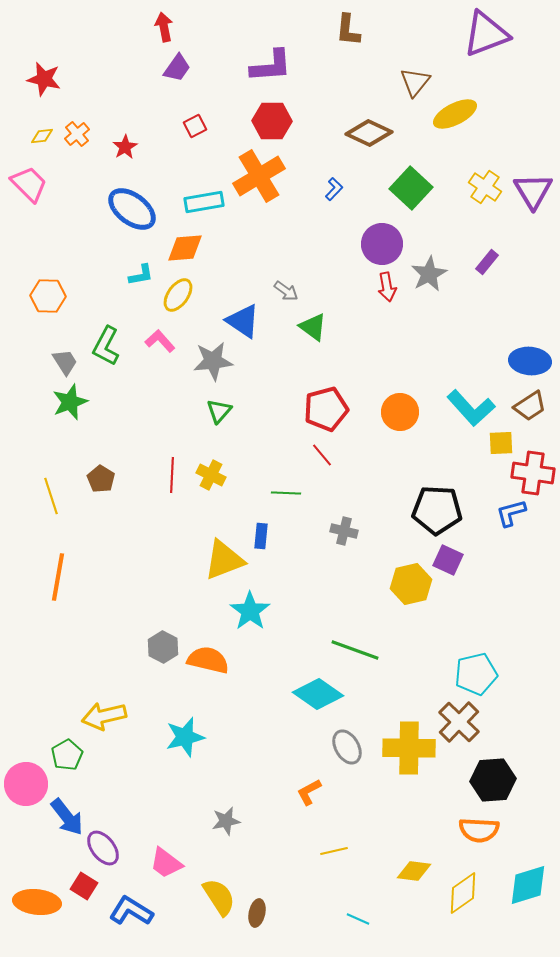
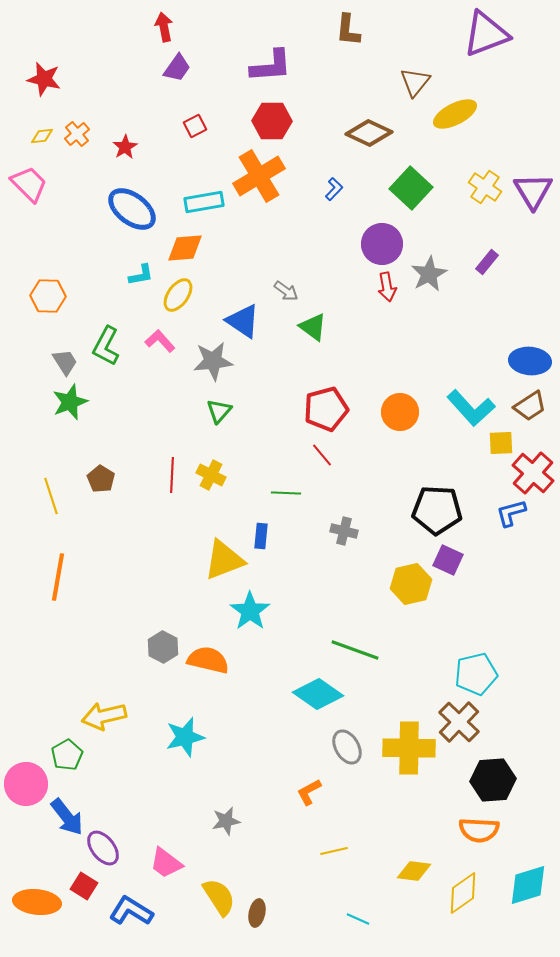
red cross at (533, 473): rotated 33 degrees clockwise
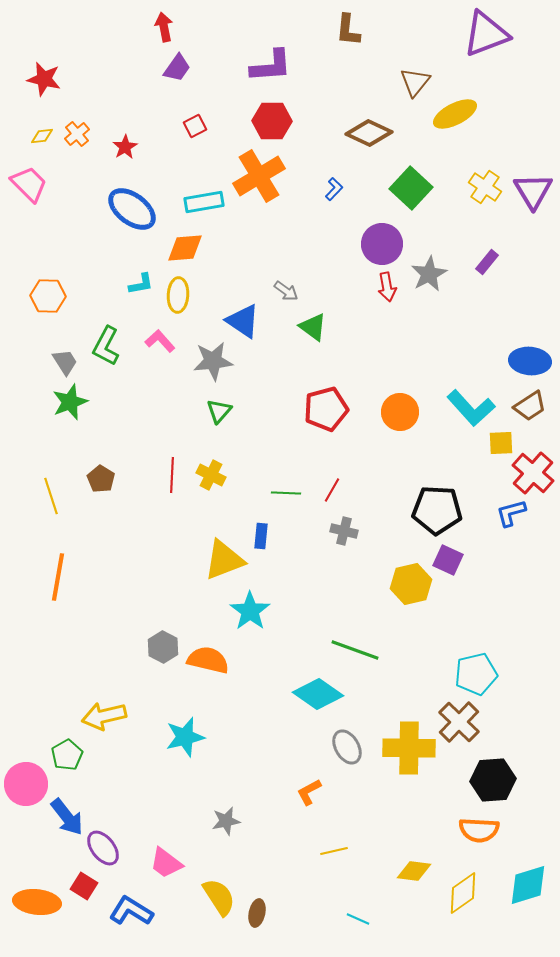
cyan L-shape at (141, 275): moved 9 px down
yellow ellipse at (178, 295): rotated 32 degrees counterclockwise
red line at (322, 455): moved 10 px right, 35 px down; rotated 70 degrees clockwise
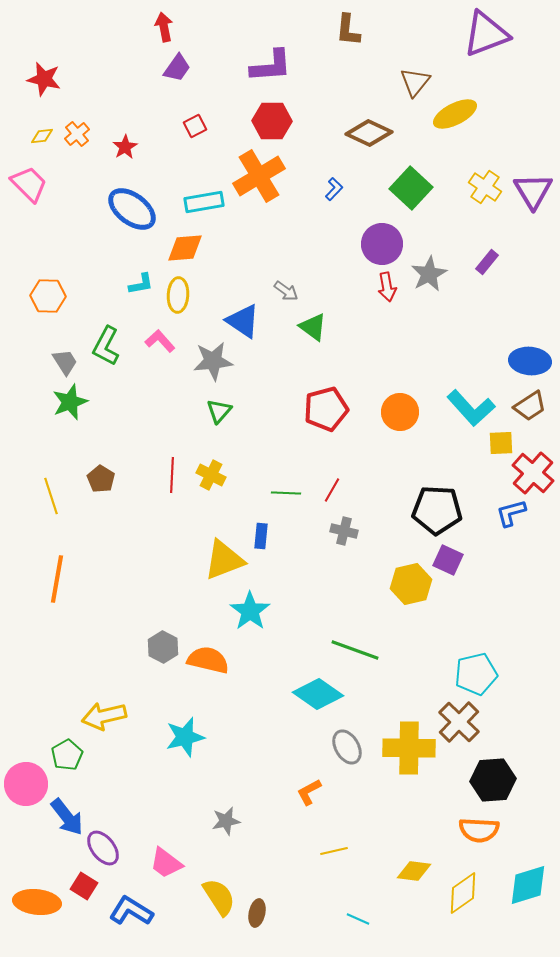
orange line at (58, 577): moved 1 px left, 2 px down
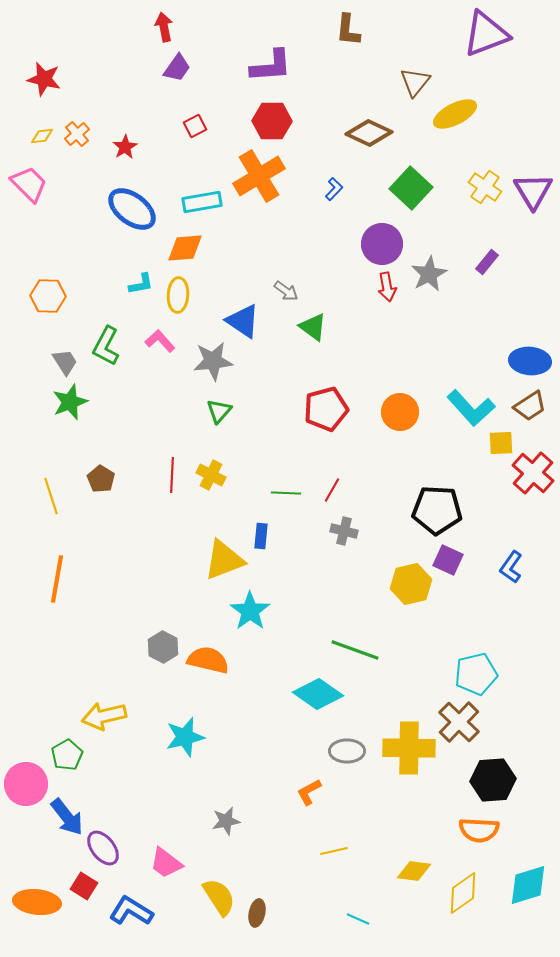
cyan rectangle at (204, 202): moved 2 px left
blue L-shape at (511, 513): moved 54 px down; rotated 40 degrees counterclockwise
gray ellipse at (347, 747): moved 4 px down; rotated 60 degrees counterclockwise
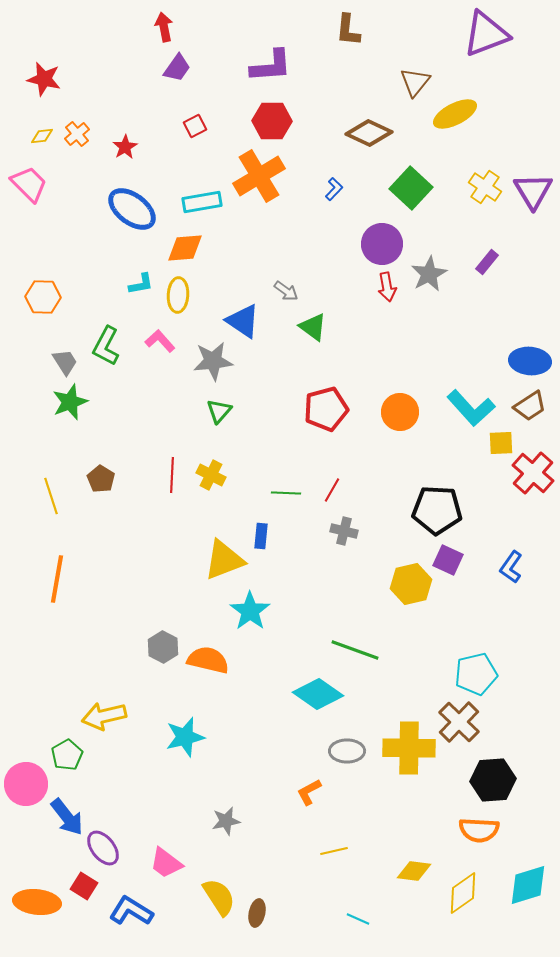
orange hexagon at (48, 296): moved 5 px left, 1 px down
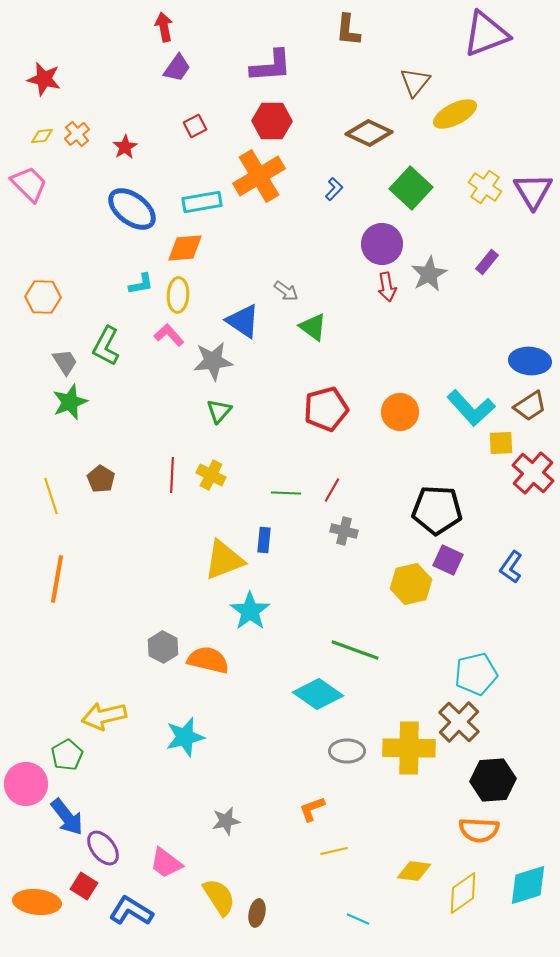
pink L-shape at (160, 341): moved 9 px right, 6 px up
blue rectangle at (261, 536): moved 3 px right, 4 px down
orange L-shape at (309, 792): moved 3 px right, 17 px down; rotated 8 degrees clockwise
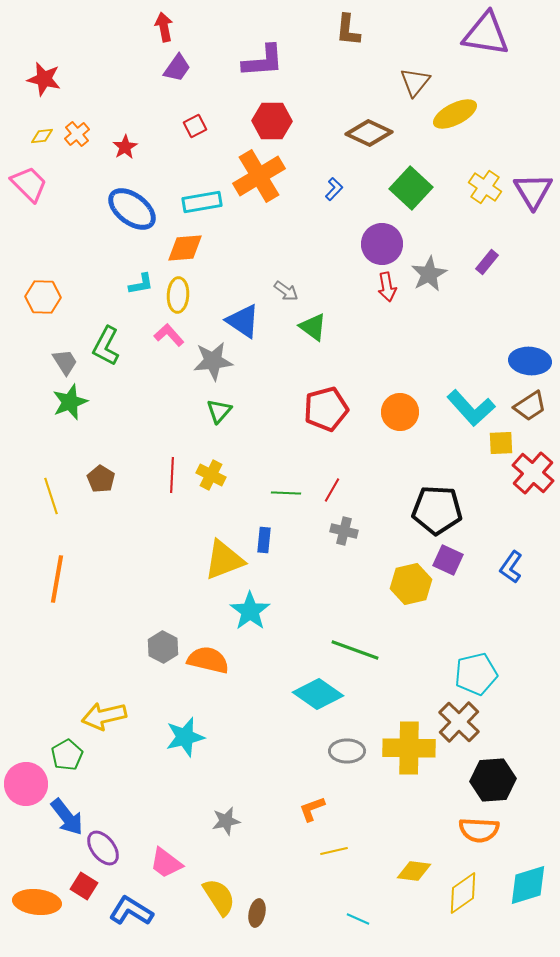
purple triangle at (486, 34): rotated 30 degrees clockwise
purple L-shape at (271, 66): moved 8 px left, 5 px up
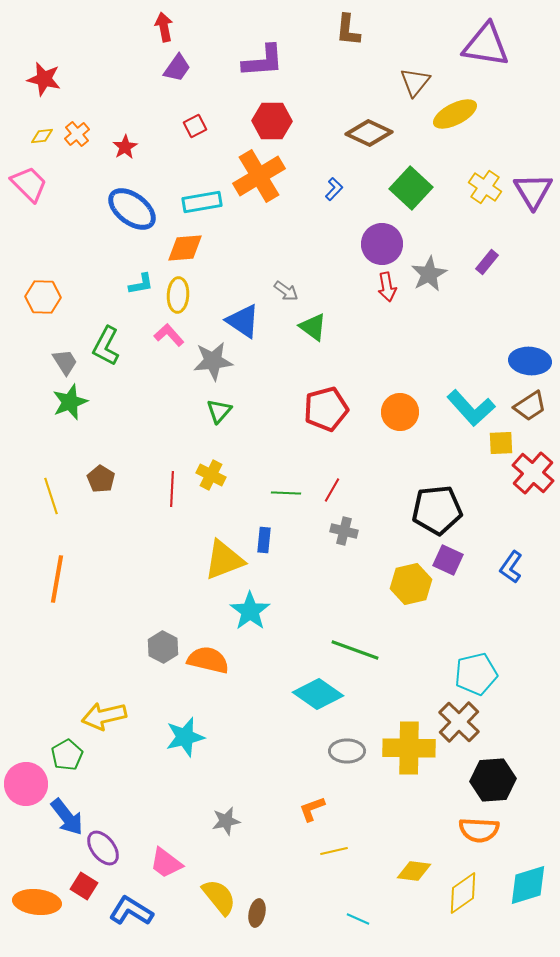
purple triangle at (486, 34): moved 11 px down
red line at (172, 475): moved 14 px down
black pentagon at (437, 510): rotated 9 degrees counterclockwise
yellow semicircle at (219, 897): rotated 6 degrees counterclockwise
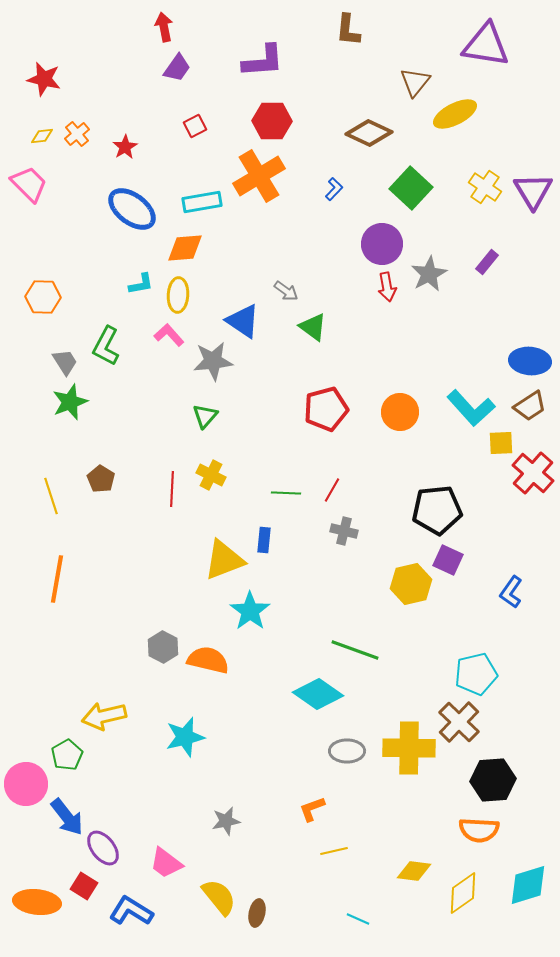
green triangle at (219, 411): moved 14 px left, 5 px down
blue L-shape at (511, 567): moved 25 px down
